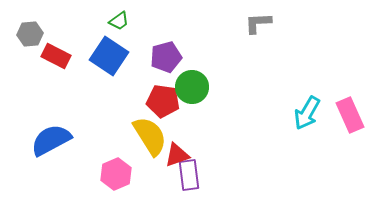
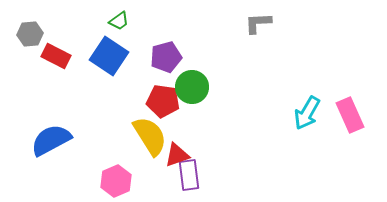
pink hexagon: moved 7 px down
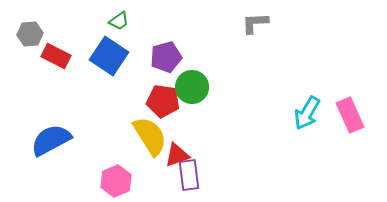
gray L-shape: moved 3 px left
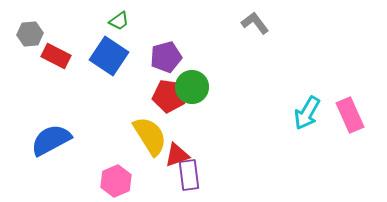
gray L-shape: rotated 56 degrees clockwise
red pentagon: moved 6 px right, 5 px up
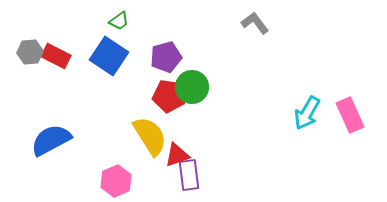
gray hexagon: moved 18 px down
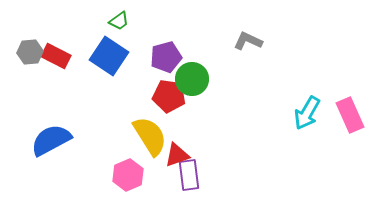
gray L-shape: moved 7 px left, 18 px down; rotated 28 degrees counterclockwise
green circle: moved 8 px up
pink hexagon: moved 12 px right, 6 px up
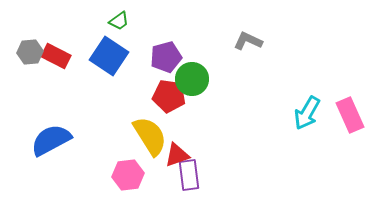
pink hexagon: rotated 16 degrees clockwise
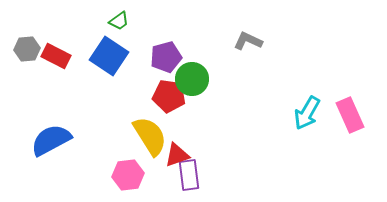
gray hexagon: moved 3 px left, 3 px up
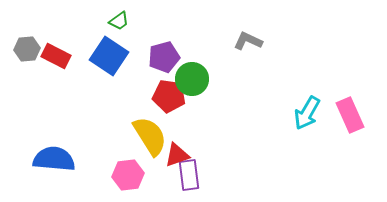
purple pentagon: moved 2 px left
blue semicircle: moved 3 px right, 19 px down; rotated 33 degrees clockwise
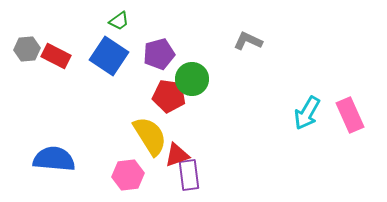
purple pentagon: moved 5 px left, 3 px up
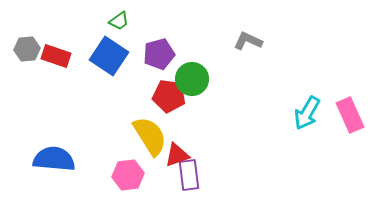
red rectangle: rotated 8 degrees counterclockwise
